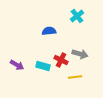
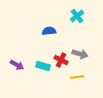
yellow line: moved 2 px right
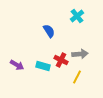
blue semicircle: rotated 64 degrees clockwise
gray arrow: rotated 21 degrees counterclockwise
yellow line: rotated 56 degrees counterclockwise
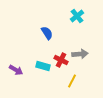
blue semicircle: moved 2 px left, 2 px down
purple arrow: moved 1 px left, 5 px down
yellow line: moved 5 px left, 4 px down
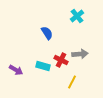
yellow line: moved 1 px down
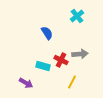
purple arrow: moved 10 px right, 13 px down
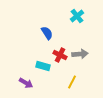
red cross: moved 1 px left, 5 px up
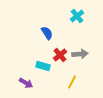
red cross: rotated 24 degrees clockwise
